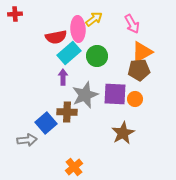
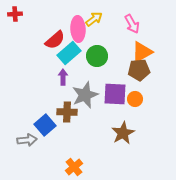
red semicircle: moved 1 px left, 3 px down; rotated 30 degrees counterclockwise
blue square: moved 1 px left, 2 px down
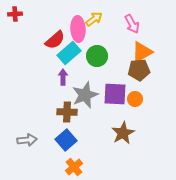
blue square: moved 21 px right, 15 px down
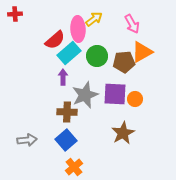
brown pentagon: moved 15 px left, 8 px up
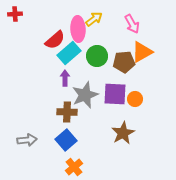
purple arrow: moved 2 px right, 1 px down
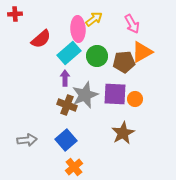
red semicircle: moved 14 px left, 1 px up
brown cross: moved 7 px up; rotated 18 degrees clockwise
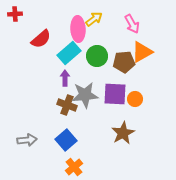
gray star: rotated 16 degrees clockwise
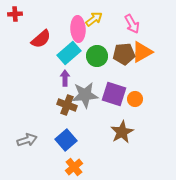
brown pentagon: moved 8 px up
purple square: moved 1 px left; rotated 15 degrees clockwise
brown star: moved 1 px left, 1 px up
gray arrow: rotated 12 degrees counterclockwise
